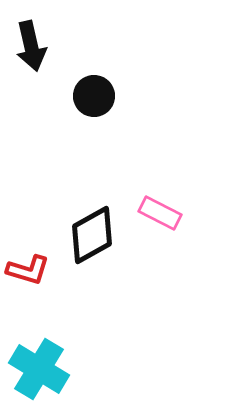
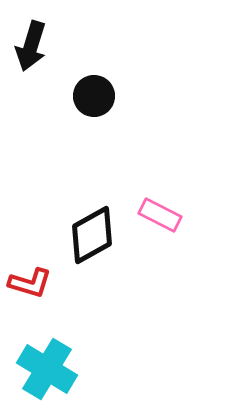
black arrow: rotated 30 degrees clockwise
pink rectangle: moved 2 px down
red L-shape: moved 2 px right, 13 px down
cyan cross: moved 8 px right
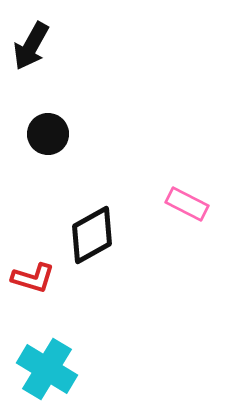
black arrow: rotated 12 degrees clockwise
black circle: moved 46 px left, 38 px down
pink rectangle: moved 27 px right, 11 px up
red L-shape: moved 3 px right, 5 px up
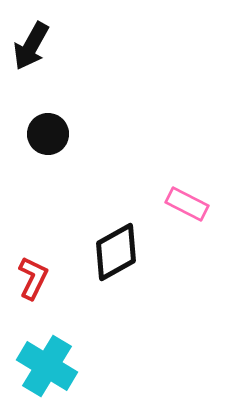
black diamond: moved 24 px right, 17 px down
red L-shape: rotated 81 degrees counterclockwise
cyan cross: moved 3 px up
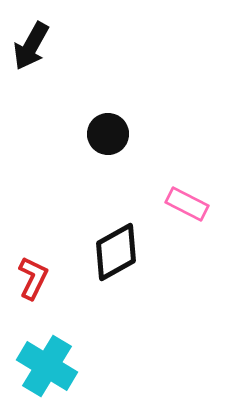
black circle: moved 60 px right
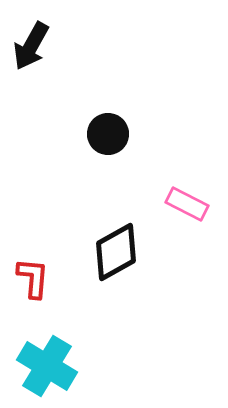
red L-shape: rotated 21 degrees counterclockwise
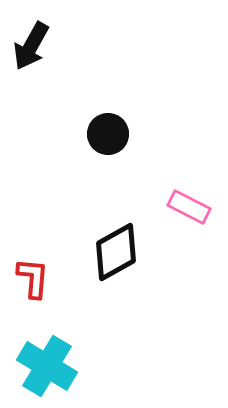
pink rectangle: moved 2 px right, 3 px down
